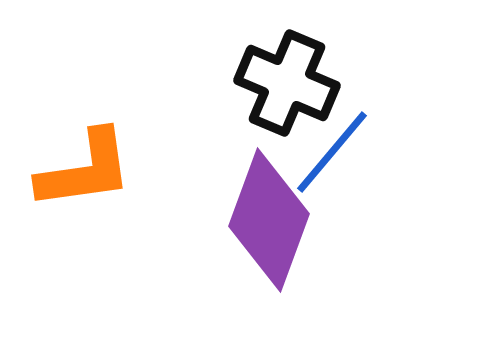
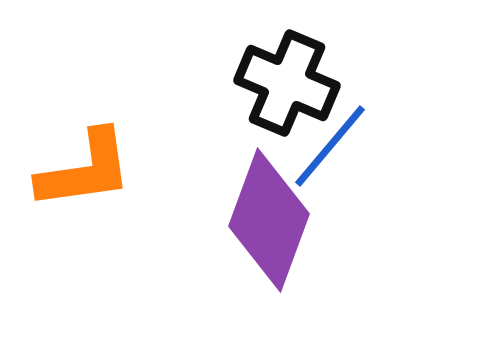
blue line: moved 2 px left, 6 px up
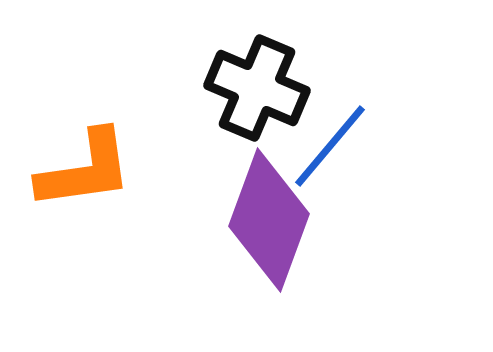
black cross: moved 30 px left, 5 px down
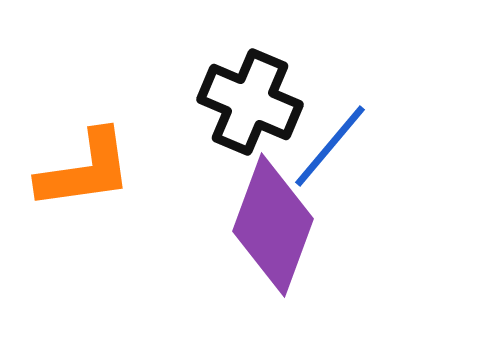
black cross: moved 7 px left, 14 px down
purple diamond: moved 4 px right, 5 px down
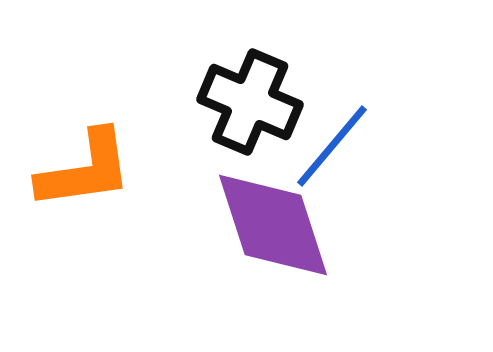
blue line: moved 2 px right
purple diamond: rotated 38 degrees counterclockwise
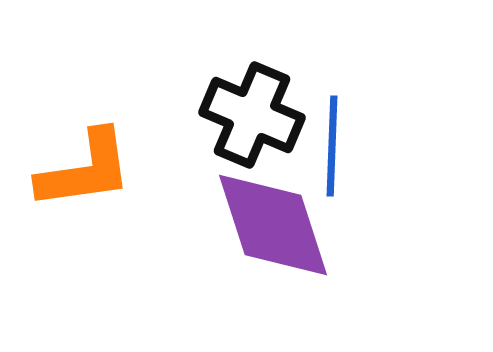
black cross: moved 2 px right, 13 px down
blue line: rotated 38 degrees counterclockwise
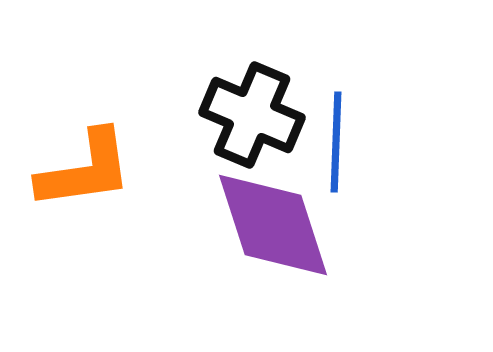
blue line: moved 4 px right, 4 px up
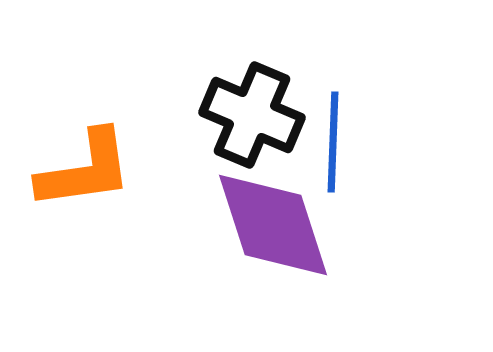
blue line: moved 3 px left
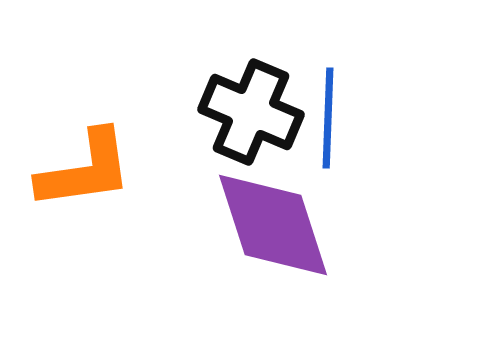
black cross: moved 1 px left, 3 px up
blue line: moved 5 px left, 24 px up
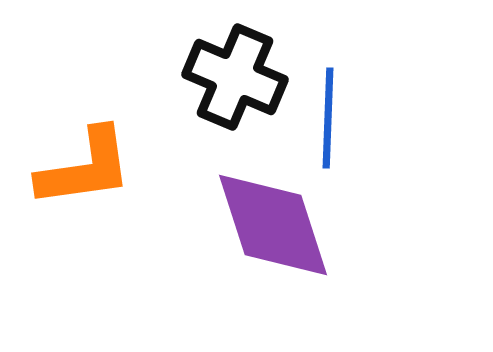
black cross: moved 16 px left, 35 px up
orange L-shape: moved 2 px up
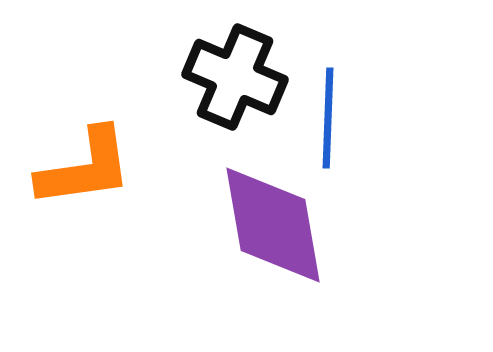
purple diamond: rotated 8 degrees clockwise
